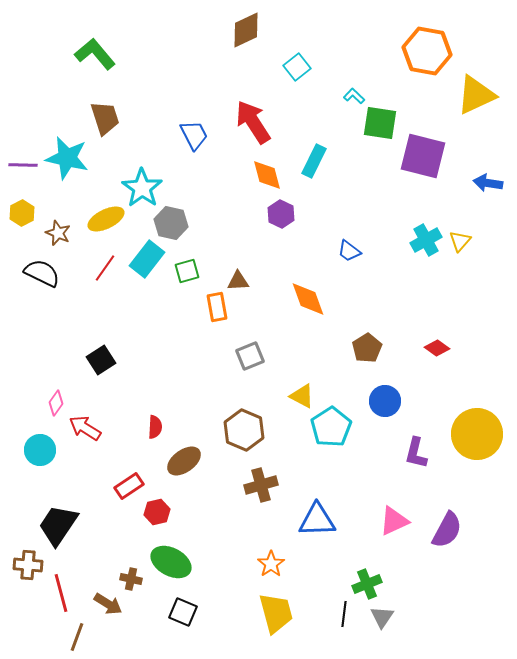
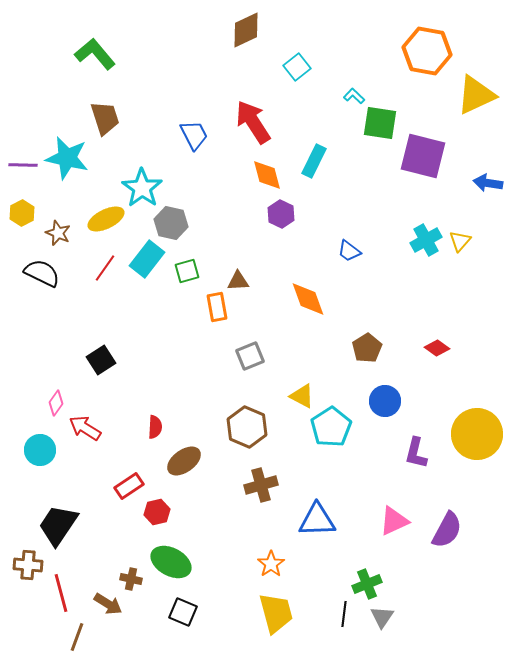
brown hexagon at (244, 430): moved 3 px right, 3 px up
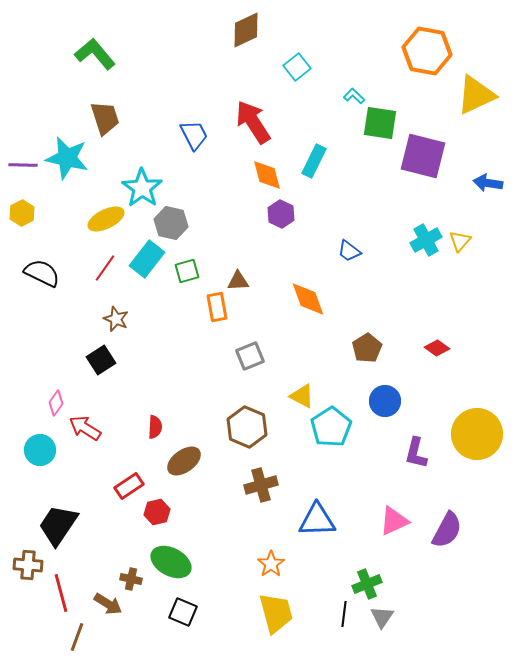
brown star at (58, 233): moved 58 px right, 86 px down
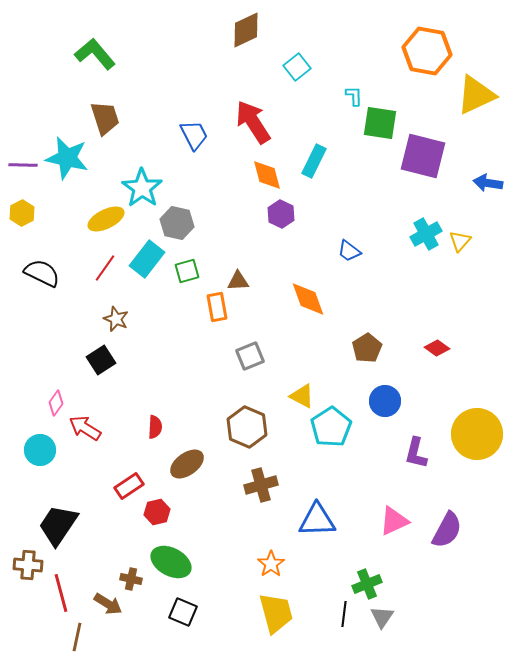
cyan L-shape at (354, 96): rotated 45 degrees clockwise
gray hexagon at (171, 223): moved 6 px right
cyan cross at (426, 240): moved 6 px up
brown ellipse at (184, 461): moved 3 px right, 3 px down
brown line at (77, 637): rotated 8 degrees counterclockwise
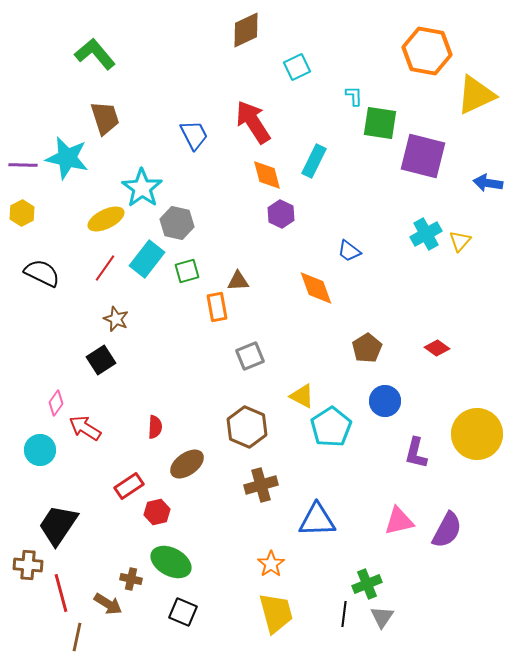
cyan square at (297, 67): rotated 12 degrees clockwise
orange diamond at (308, 299): moved 8 px right, 11 px up
pink triangle at (394, 521): moved 5 px right; rotated 12 degrees clockwise
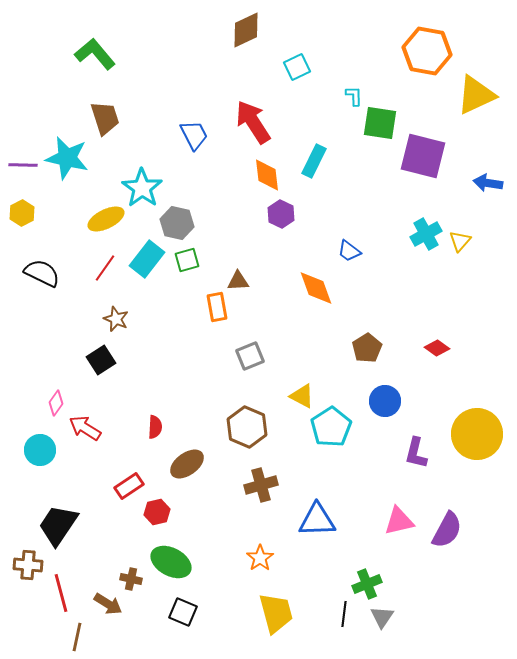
orange diamond at (267, 175): rotated 8 degrees clockwise
green square at (187, 271): moved 11 px up
orange star at (271, 564): moved 11 px left, 6 px up
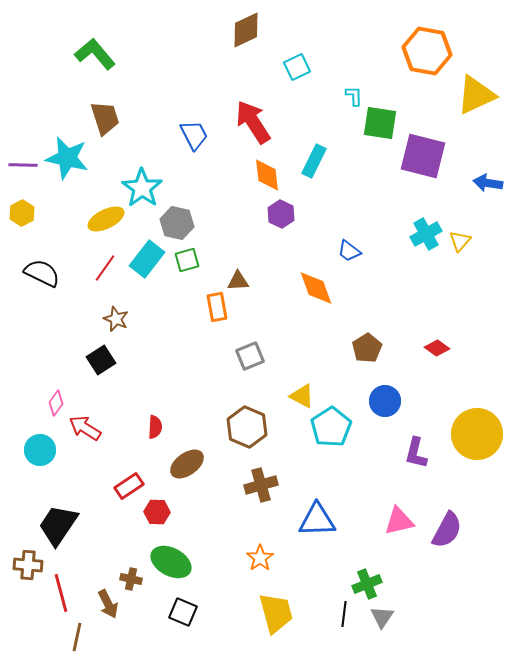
red hexagon at (157, 512): rotated 15 degrees clockwise
brown arrow at (108, 604): rotated 32 degrees clockwise
